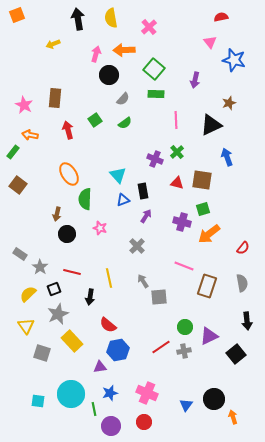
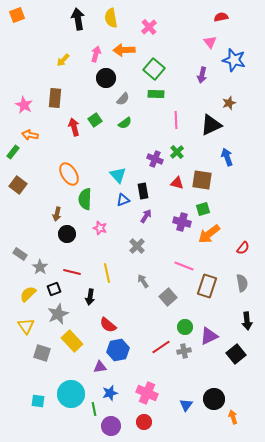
yellow arrow at (53, 44): moved 10 px right, 16 px down; rotated 24 degrees counterclockwise
black circle at (109, 75): moved 3 px left, 3 px down
purple arrow at (195, 80): moved 7 px right, 5 px up
red arrow at (68, 130): moved 6 px right, 3 px up
yellow line at (109, 278): moved 2 px left, 5 px up
gray square at (159, 297): moved 9 px right; rotated 36 degrees counterclockwise
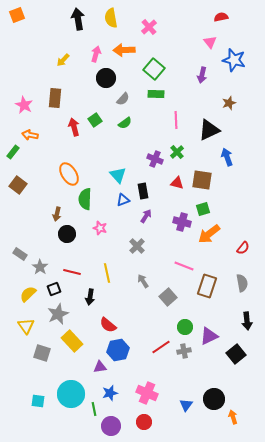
black triangle at (211, 125): moved 2 px left, 5 px down
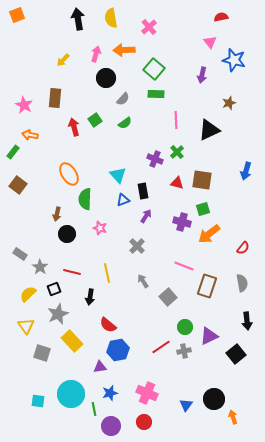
blue arrow at (227, 157): moved 19 px right, 14 px down; rotated 144 degrees counterclockwise
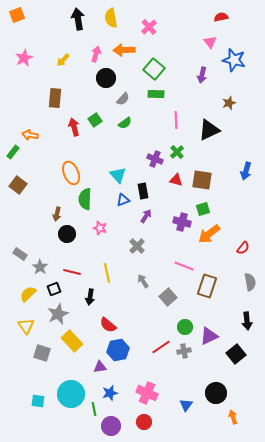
pink star at (24, 105): moved 47 px up; rotated 18 degrees clockwise
orange ellipse at (69, 174): moved 2 px right, 1 px up; rotated 10 degrees clockwise
red triangle at (177, 183): moved 1 px left, 3 px up
gray semicircle at (242, 283): moved 8 px right, 1 px up
black circle at (214, 399): moved 2 px right, 6 px up
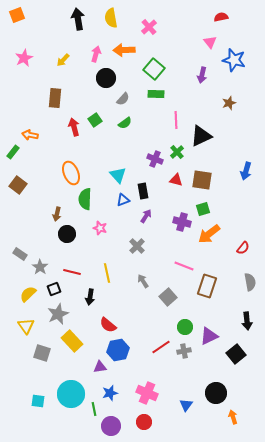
black triangle at (209, 130): moved 8 px left, 6 px down
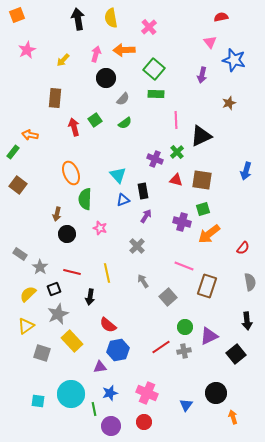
pink star at (24, 58): moved 3 px right, 8 px up
yellow triangle at (26, 326): rotated 30 degrees clockwise
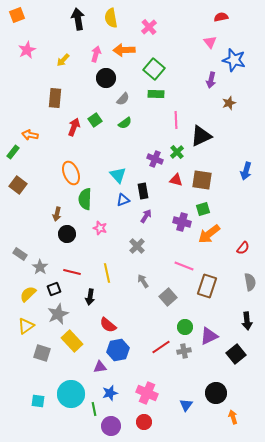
purple arrow at (202, 75): moved 9 px right, 5 px down
red arrow at (74, 127): rotated 36 degrees clockwise
